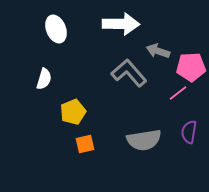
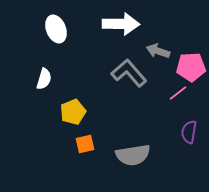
gray semicircle: moved 11 px left, 15 px down
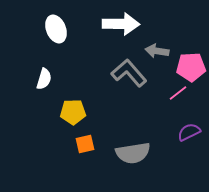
gray arrow: moved 1 px left; rotated 10 degrees counterclockwise
yellow pentagon: rotated 20 degrees clockwise
purple semicircle: rotated 55 degrees clockwise
gray semicircle: moved 2 px up
